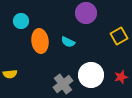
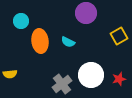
red star: moved 2 px left, 2 px down
gray cross: moved 1 px left
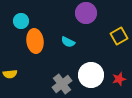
orange ellipse: moved 5 px left
